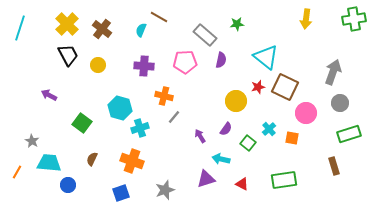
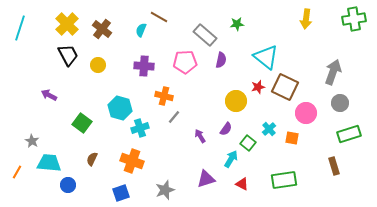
cyan arrow at (221, 159): moved 10 px right; rotated 108 degrees clockwise
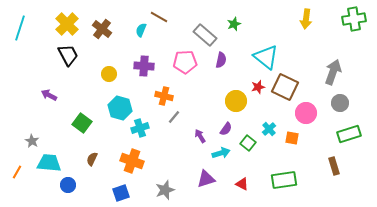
green star at (237, 24): moved 3 px left; rotated 16 degrees counterclockwise
yellow circle at (98, 65): moved 11 px right, 9 px down
cyan arrow at (231, 159): moved 10 px left, 6 px up; rotated 42 degrees clockwise
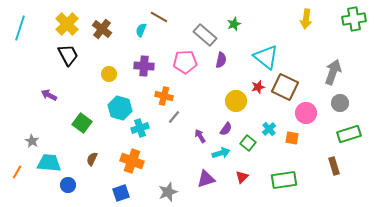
red triangle at (242, 184): moved 7 px up; rotated 48 degrees clockwise
gray star at (165, 190): moved 3 px right, 2 px down
